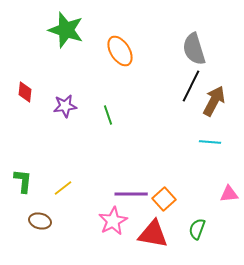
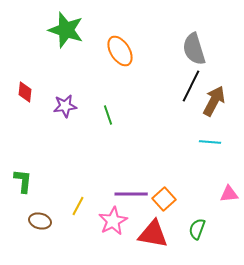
yellow line: moved 15 px right, 18 px down; rotated 24 degrees counterclockwise
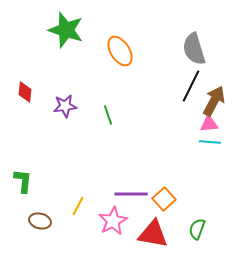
pink triangle: moved 20 px left, 70 px up
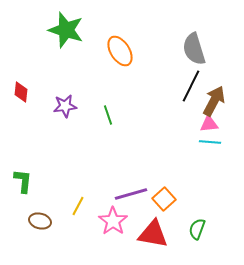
red diamond: moved 4 px left
purple line: rotated 16 degrees counterclockwise
pink star: rotated 8 degrees counterclockwise
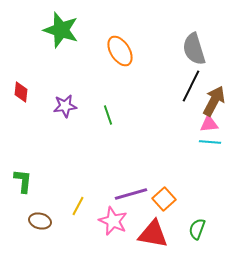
green star: moved 5 px left
pink star: rotated 12 degrees counterclockwise
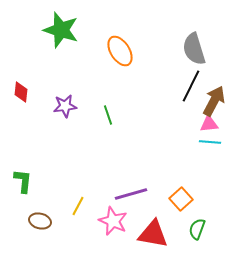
orange square: moved 17 px right
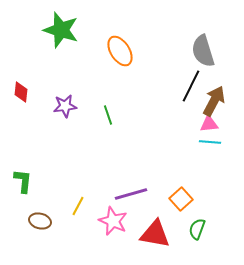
gray semicircle: moved 9 px right, 2 px down
red triangle: moved 2 px right
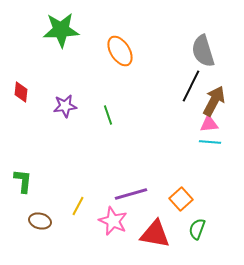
green star: rotated 21 degrees counterclockwise
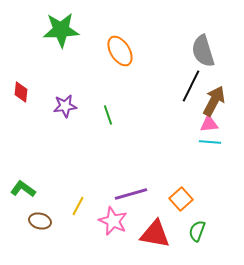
green L-shape: moved 8 px down; rotated 60 degrees counterclockwise
green semicircle: moved 2 px down
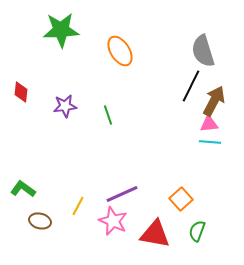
purple line: moved 9 px left; rotated 8 degrees counterclockwise
